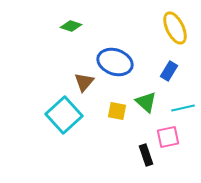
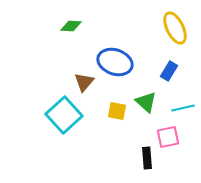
green diamond: rotated 15 degrees counterclockwise
black rectangle: moved 1 px right, 3 px down; rotated 15 degrees clockwise
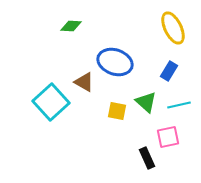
yellow ellipse: moved 2 px left
brown triangle: rotated 40 degrees counterclockwise
cyan line: moved 4 px left, 3 px up
cyan square: moved 13 px left, 13 px up
black rectangle: rotated 20 degrees counterclockwise
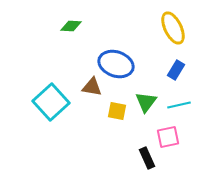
blue ellipse: moved 1 px right, 2 px down
blue rectangle: moved 7 px right, 1 px up
brown triangle: moved 8 px right, 5 px down; rotated 20 degrees counterclockwise
green triangle: rotated 25 degrees clockwise
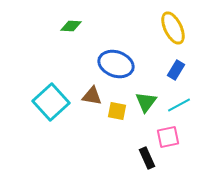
brown triangle: moved 9 px down
cyan line: rotated 15 degrees counterclockwise
